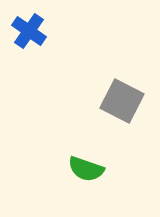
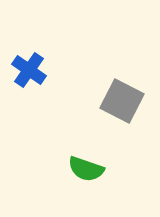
blue cross: moved 39 px down
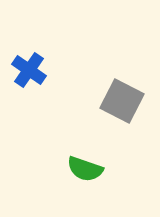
green semicircle: moved 1 px left
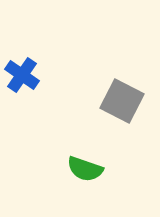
blue cross: moved 7 px left, 5 px down
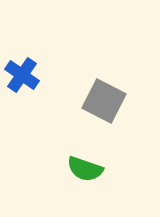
gray square: moved 18 px left
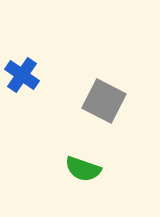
green semicircle: moved 2 px left
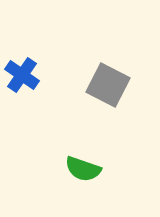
gray square: moved 4 px right, 16 px up
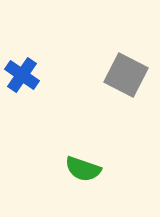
gray square: moved 18 px right, 10 px up
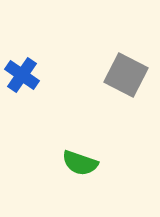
green semicircle: moved 3 px left, 6 px up
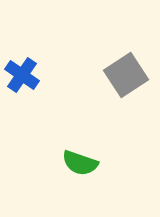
gray square: rotated 30 degrees clockwise
